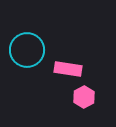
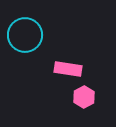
cyan circle: moved 2 px left, 15 px up
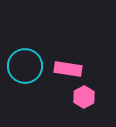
cyan circle: moved 31 px down
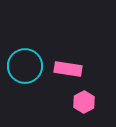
pink hexagon: moved 5 px down
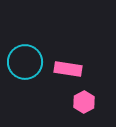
cyan circle: moved 4 px up
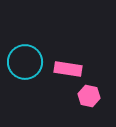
pink hexagon: moved 5 px right, 6 px up; rotated 20 degrees counterclockwise
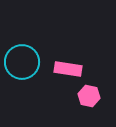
cyan circle: moved 3 px left
